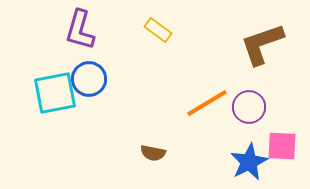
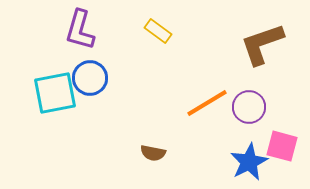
yellow rectangle: moved 1 px down
blue circle: moved 1 px right, 1 px up
pink square: rotated 12 degrees clockwise
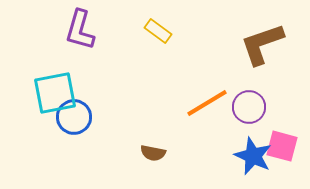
blue circle: moved 16 px left, 39 px down
blue star: moved 4 px right, 6 px up; rotated 21 degrees counterclockwise
